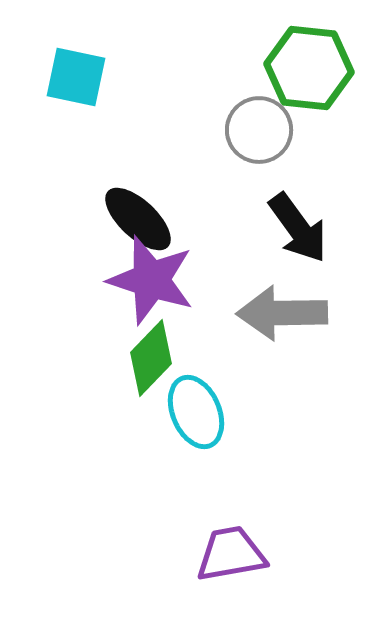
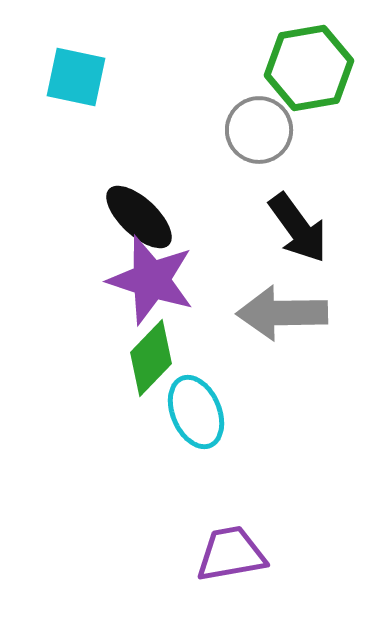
green hexagon: rotated 16 degrees counterclockwise
black ellipse: moved 1 px right, 2 px up
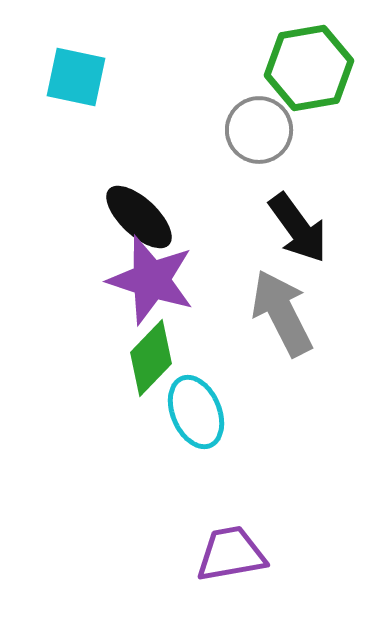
gray arrow: rotated 64 degrees clockwise
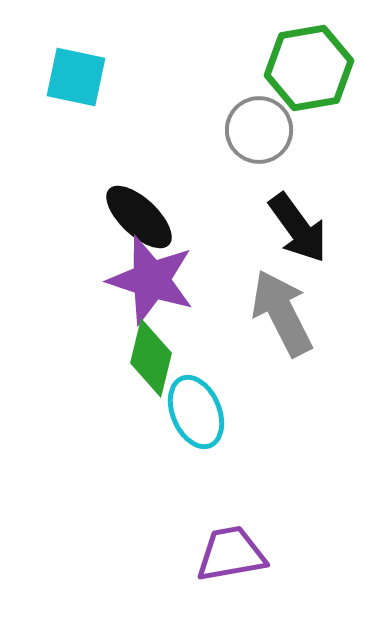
green diamond: rotated 30 degrees counterclockwise
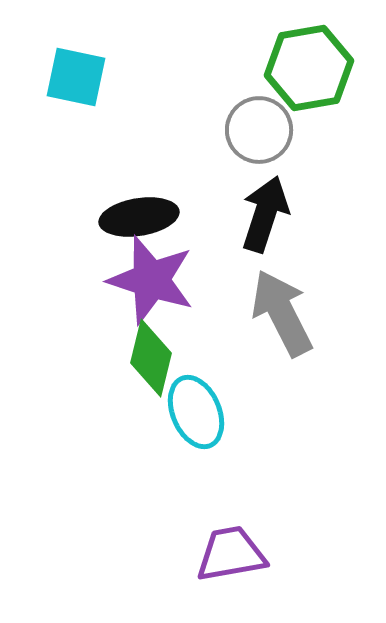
black ellipse: rotated 52 degrees counterclockwise
black arrow: moved 33 px left, 14 px up; rotated 126 degrees counterclockwise
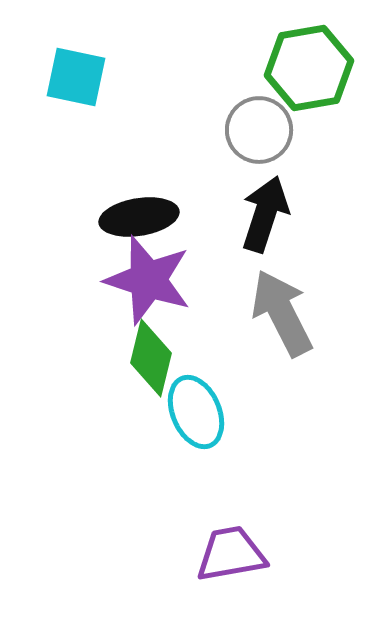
purple star: moved 3 px left
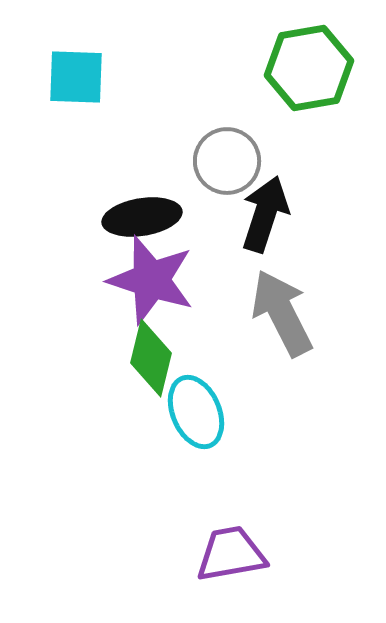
cyan square: rotated 10 degrees counterclockwise
gray circle: moved 32 px left, 31 px down
black ellipse: moved 3 px right
purple star: moved 3 px right
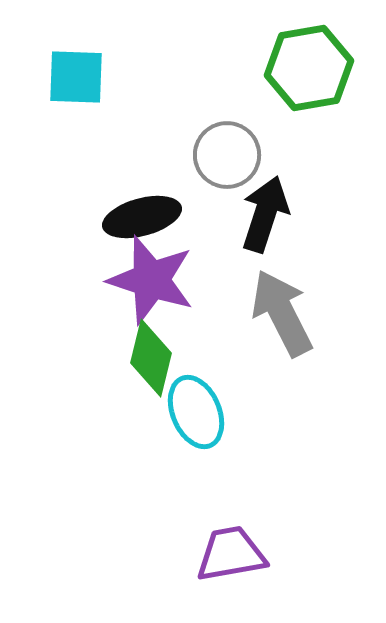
gray circle: moved 6 px up
black ellipse: rotated 6 degrees counterclockwise
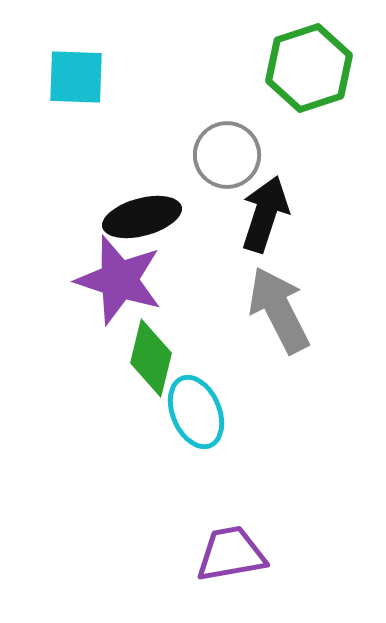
green hexagon: rotated 8 degrees counterclockwise
purple star: moved 32 px left
gray arrow: moved 3 px left, 3 px up
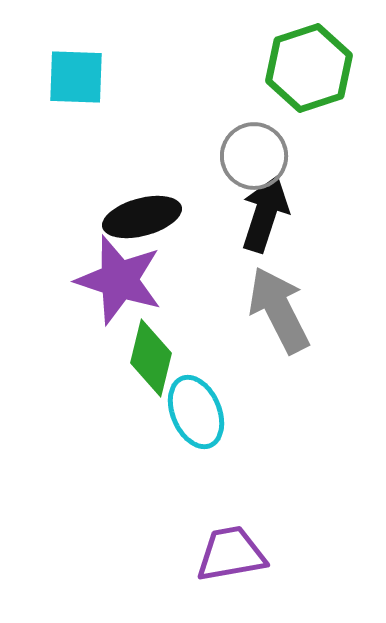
gray circle: moved 27 px right, 1 px down
